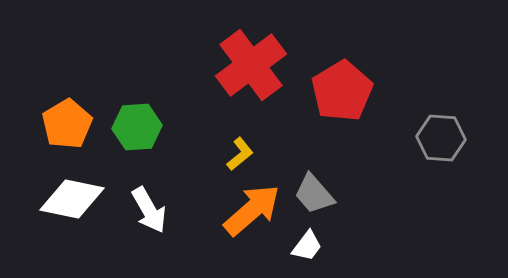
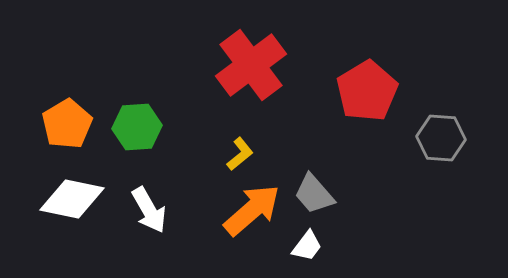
red pentagon: moved 25 px right
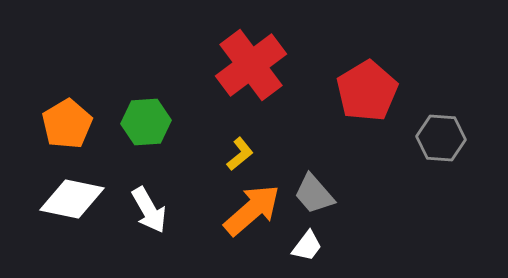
green hexagon: moved 9 px right, 5 px up
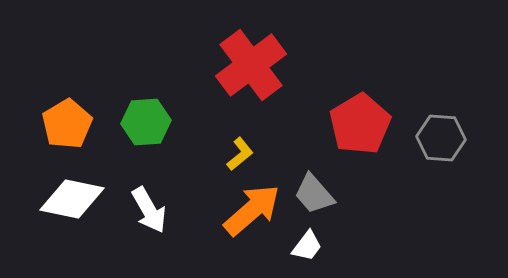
red pentagon: moved 7 px left, 33 px down
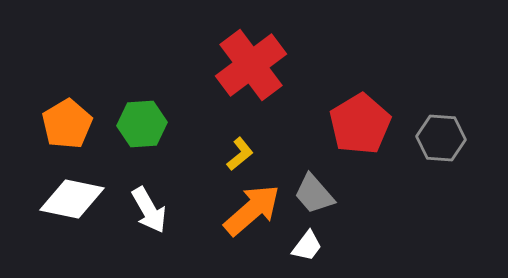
green hexagon: moved 4 px left, 2 px down
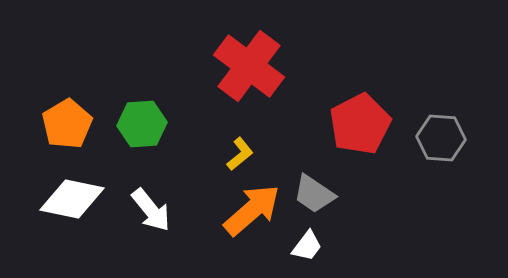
red cross: moved 2 px left, 1 px down; rotated 16 degrees counterclockwise
red pentagon: rotated 4 degrees clockwise
gray trapezoid: rotated 15 degrees counterclockwise
white arrow: moved 2 px right; rotated 9 degrees counterclockwise
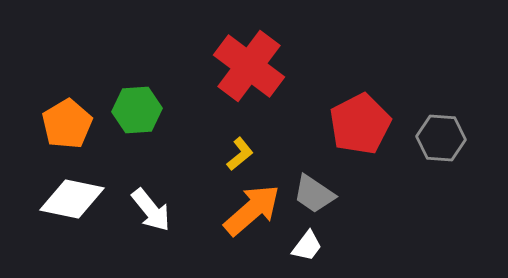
green hexagon: moved 5 px left, 14 px up
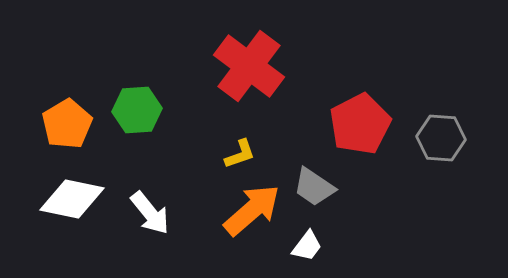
yellow L-shape: rotated 20 degrees clockwise
gray trapezoid: moved 7 px up
white arrow: moved 1 px left, 3 px down
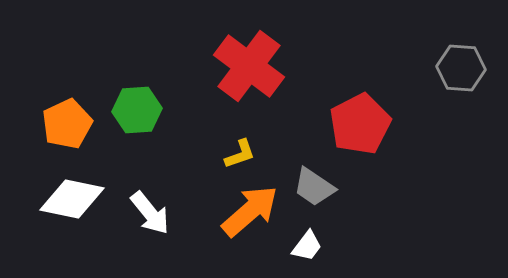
orange pentagon: rotated 6 degrees clockwise
gray hexagon: moved 20 px right, 70 px up
orange arrow: moved 2 px left, 1 px down
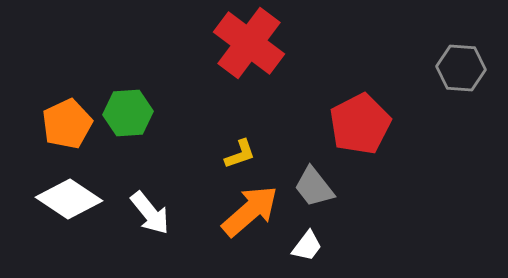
red cross: moved 23 px up
green hexagon: moved 9 px left, 3 px down
gray trapezoid: rotated 18 degrees clockwise
white diamond: moved 3 px left; rotated 22 degrees clockwise
